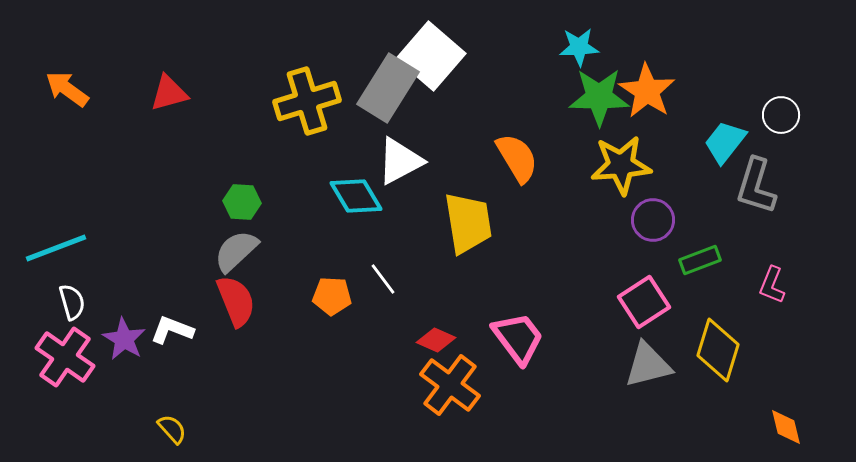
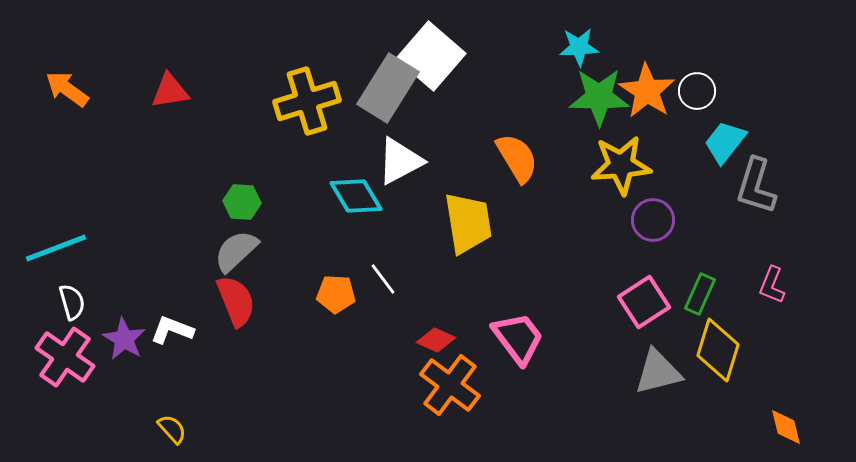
red triangle: moved 1 px right, 2 px up; rotated 6 degrees clockwise
white circle: moved 84 px left, 24 px up
green rectangle: moved 34 px down; rotated 45 degrees counterclockwise
orange pentagon: moved 4 px right, 2 px up
gray triangle: moved 10 px right, 7 px down
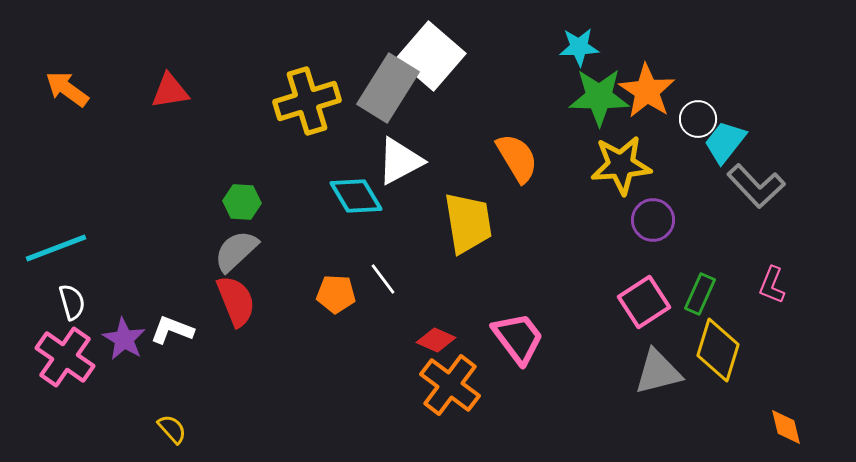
white circle: moved 1 px right, 28 px down
gray L-shape: rotated 60 degrees counterclockwise
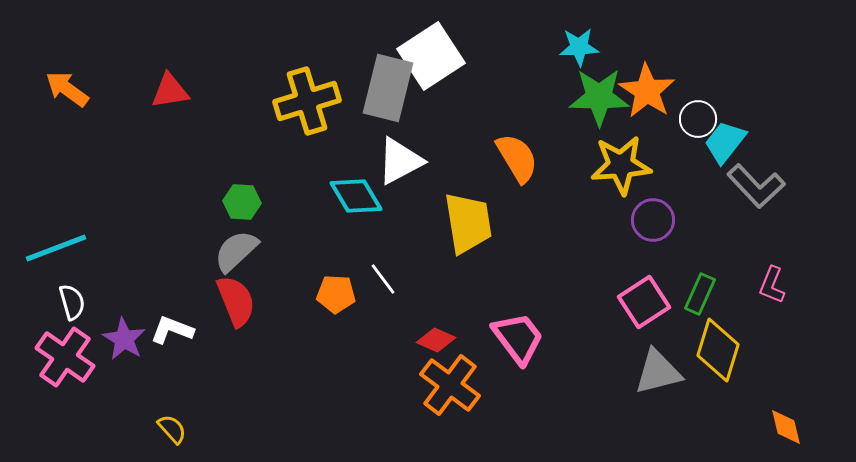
white square: rotated 16 degrees clockwise
gray rectangle: rotated 18 degrees counterclockwise
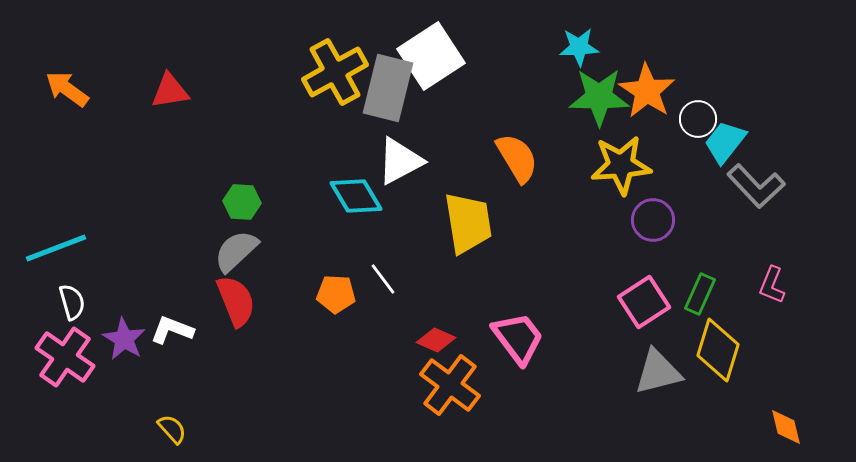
yellow cross: moved 28 px right, 29 px up; rotated 12 degrees counterclockwise
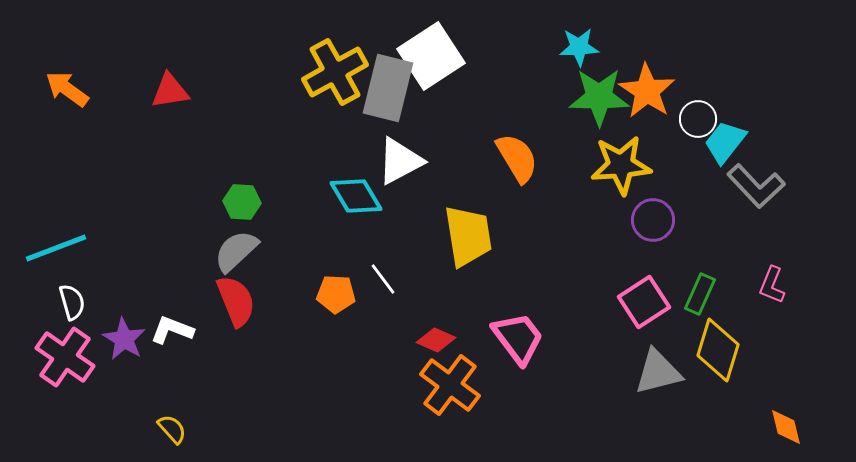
yellow trapezoid: moved 13 px down
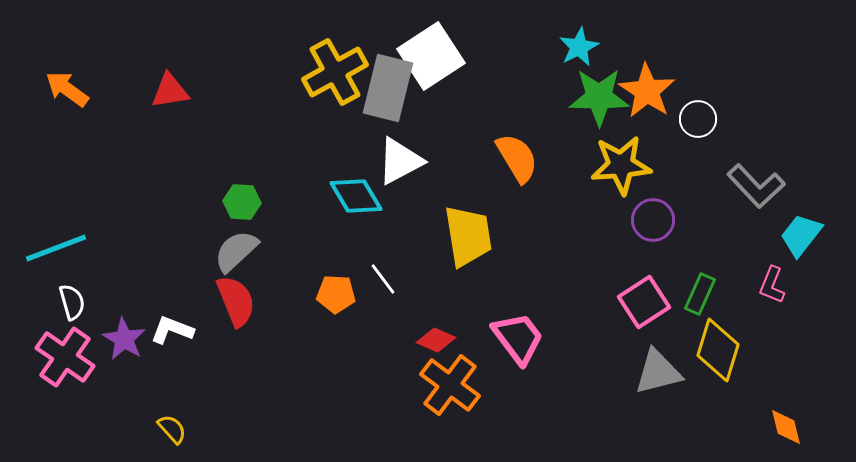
cyan star: rotated 24 degrees counterclockwise
cyan trapezoid: moved 76 px right, 93 px down
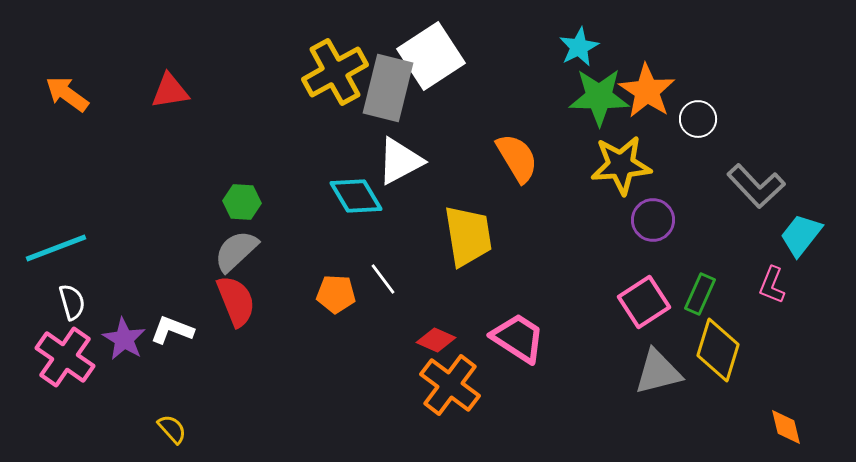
orange arrow: moved 5 px down
pink trapezoid: rotated 20 degrees counterclockwise
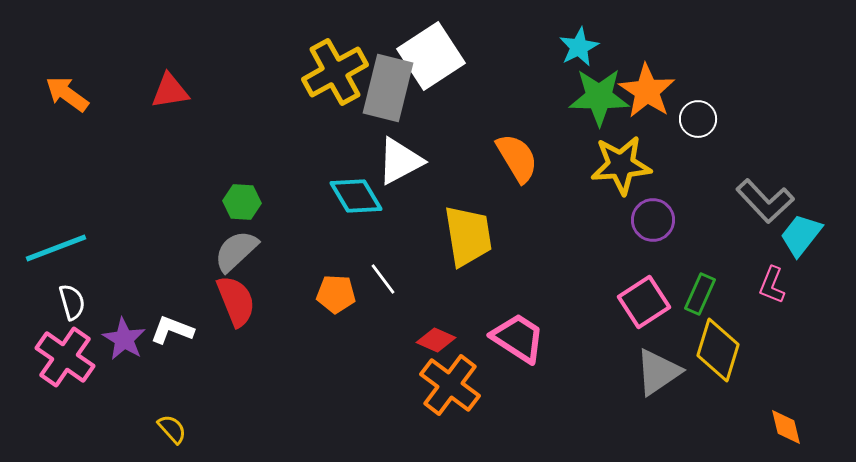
gray L-shape: moved 9 px right, 15 px down
gray triangle: rotated 20 degrees counterclockwise
